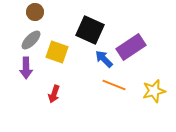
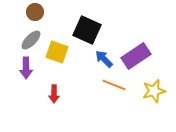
black square: moved 3 px left
purple rectangle: moved 5 px right, 9 px down
red arrow: rotated 18 degrees counterclockwise
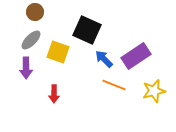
yellow square: moved 1 px right
